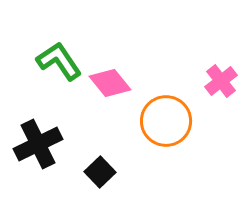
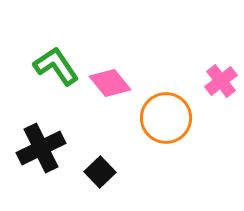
green L-shape: moved 3 px left, 5 px down
orange circle: moved 3 px up
black cross: moved 3 px right, 4 px down
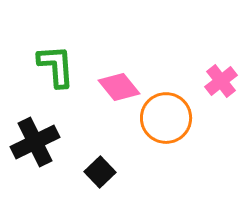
green L-shape: rotated 30 degrees clockwise
pink diamond: moved 9 px right, 4 px down
black cross: moved 6 px left, 6 px up
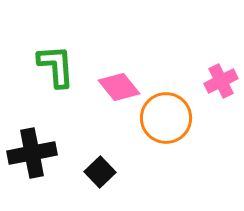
pink cross: rotated 12 degrees clockwise
black cross: moved 3 px left, 11 px down; rotated 15 degrees clockwise
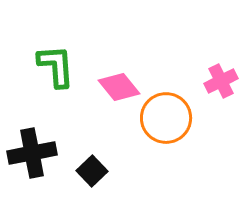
black square: moved 8 px left, 1 px up
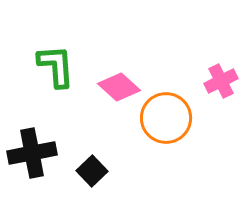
pink diamond: rotated 9 degrees counterclockwise
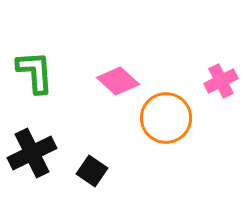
green L-shape: moved 21 px left, 6 px down
pink diamond: moved 1 px left, 6 px up
black cross: rotated 15 degrees counterclockwise
black square: rotated 12 degrees counterclockwise
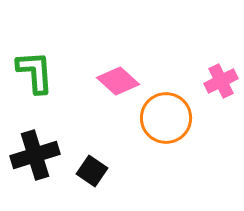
black cross: moved 3 px right, 2 px down; rotated 9 degrees clockwise
